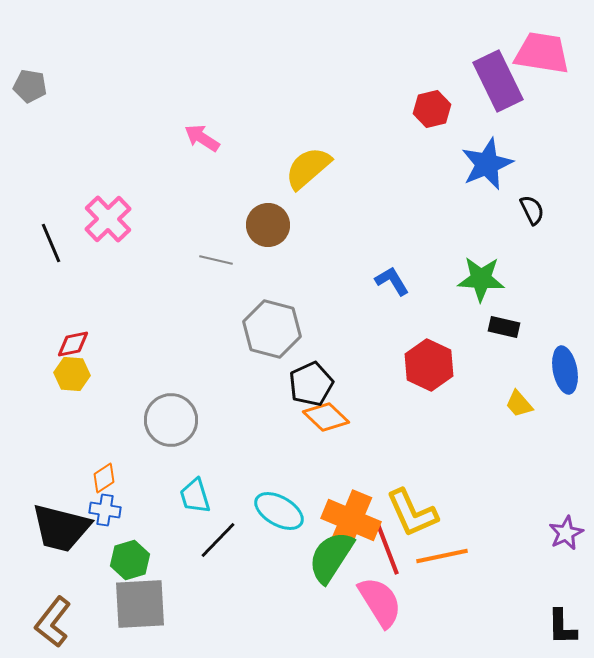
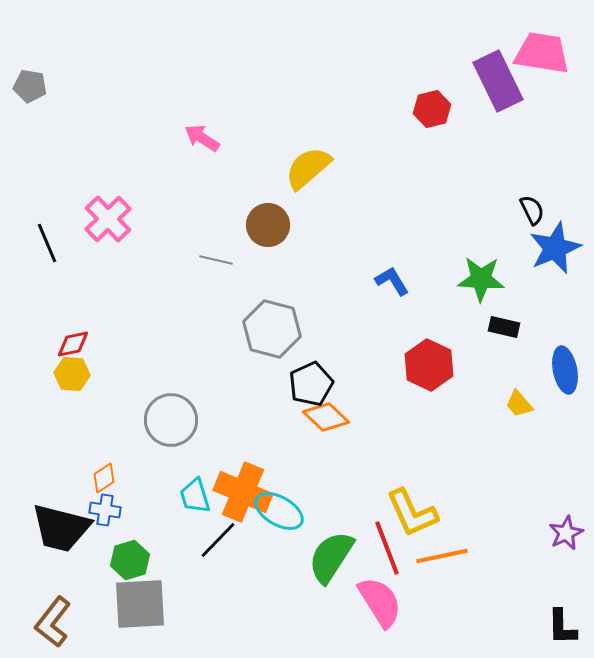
blue star at (487, 164): moved 68 px right, 84 px down
black line at (51, 243): moved 4 px left
orange cross at (351, 520): moved 108 px left, 28 px up
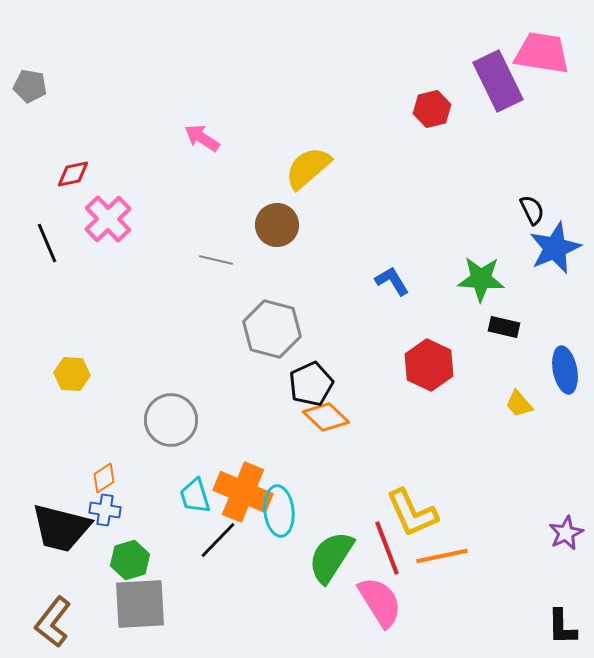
brown circle at (268, 225): moved 9 px right
red diamond at (73, 344): moved 170 px up
cyan ellipse at (279, 511): rotated 54 degrees clockwise
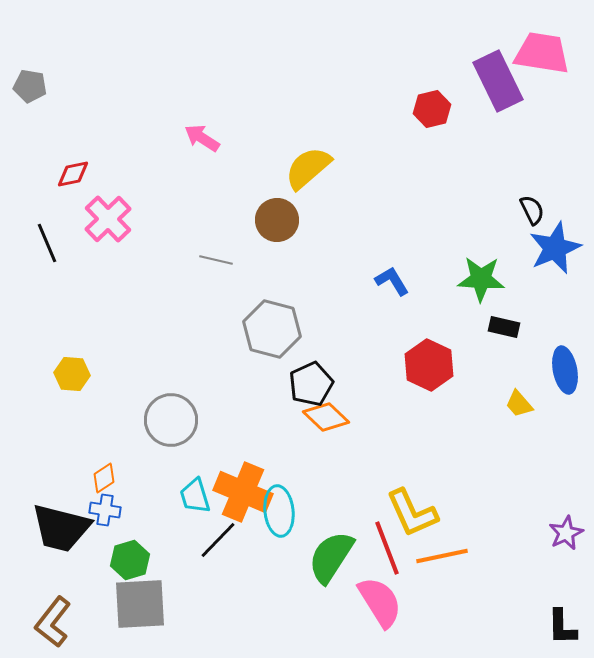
brown circle at (277, 225): moved 5 px up
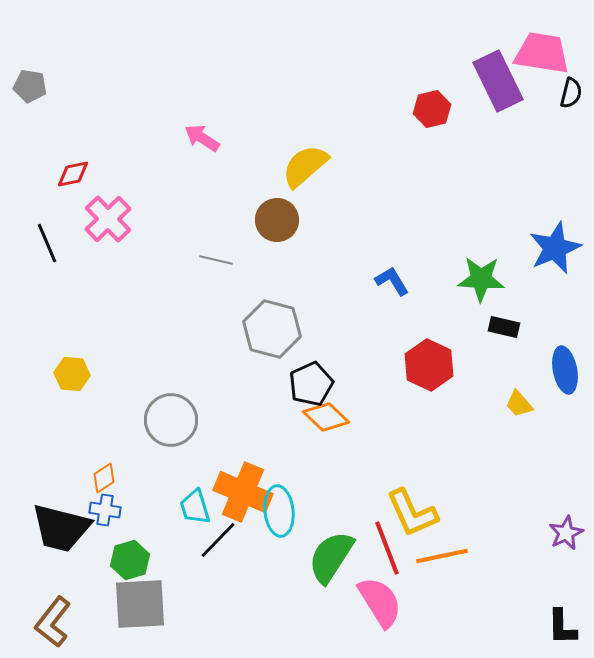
yellow semicircle at (308, 168): moved 3 px left, 2 px up
black semicircle at (532, 210): moved 39 px right, 117 px up; rotated 40 degrees clockwise
cyan trapezoid at (195, 496): moved 11 px down
